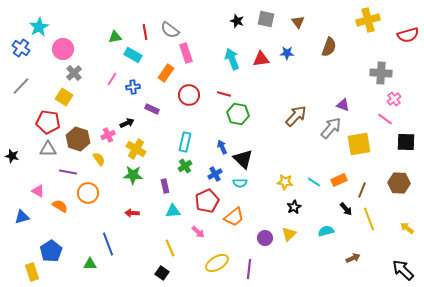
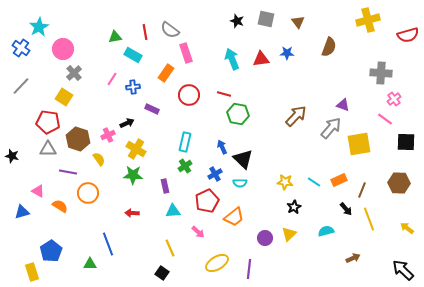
blue triangle at (22, 217): moved 5 px up
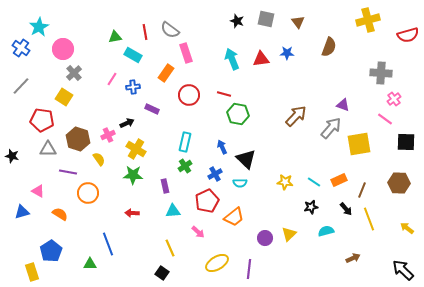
red pentagon at (48, 122): moved 6 px left, 2 px up
black triangle at (243, 159): moved 3 px right
orange semicircle at (60, 206): moved 8 px down
black star at (294, 207): moved 17 px right; rotated 16 degrees clockwise
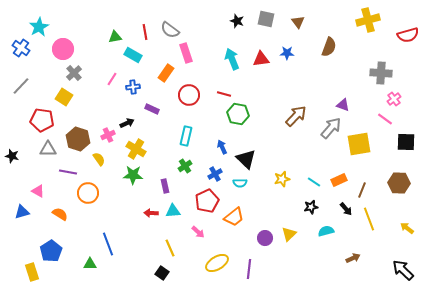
cyan rectangle at (185, 142): moved 1 px right, 6 px up
yellow star at (285, 182): moved 3 px left, 3 px up; rotated 21 degrees counterclockwise
red arrow at (132, 213): moved 19 px right
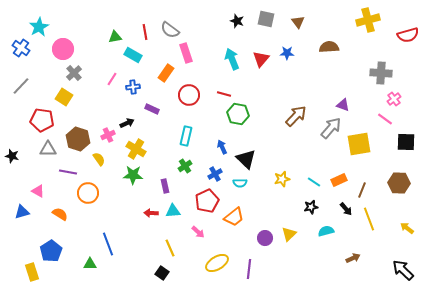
brown semicircle at (329, 47): rotated 114 degrees counterclockwise
red triangle at (261, 59): rotated 42 degrees counterclockwise
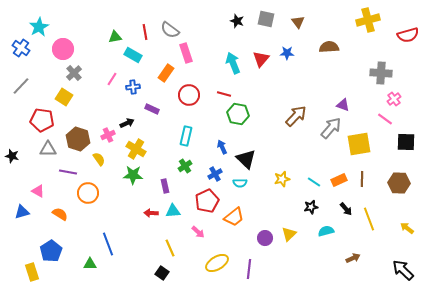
cyan arrow at (232, 59): moved 1 px right, 4 px down
brown line at (362, 190): moved 11 px up; rotated 21 degrees counterclockwise
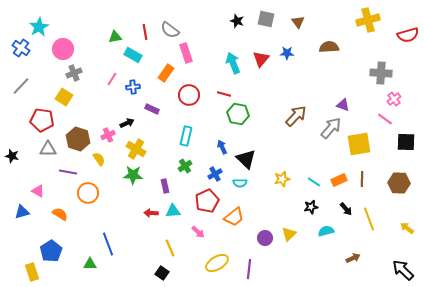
gray cross at (74, 73): rotated 21 degrees clockwise
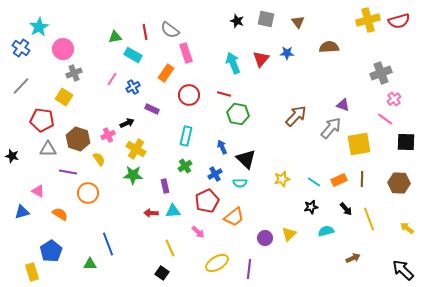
red semicircle at (408, 35): moved 9 px left, 14 px up
gray cross at (381, 73): rotated 25 degrees counterclockwise
blue cross at (133, 87): rotated 24 degrees counterclockwise
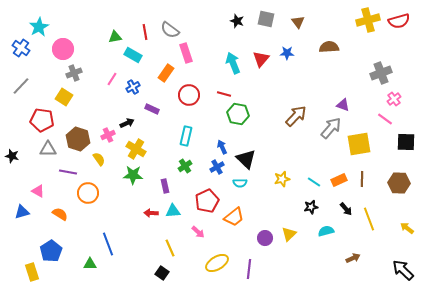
blue cross at (215, 174): moved 2 px right, 7 px up
